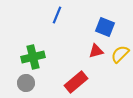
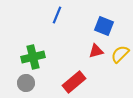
blue square: moved 1 px left, 1 px up
red rectangle: moved 2 px left
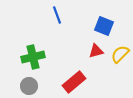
blue line: rotated 42 degrees counterclockwise
gray circle: moved 3 px right, 3 px down
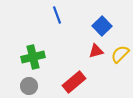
blue square: moved 2 px left; rotated 24 degrees clockwise
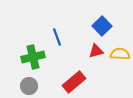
blue line: moved 22 px down
yellow semicircle: rotated 48 degrees clockwise
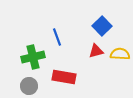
red rectangle: moved 10 px left, 5 px up; rotated 50 degrees clockwise
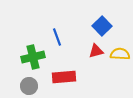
red rectangle: rotated 15 degrees counterclockwise
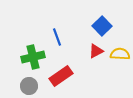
red triangle: rotated 14 degrees counterclockwise
red rectangle: moved 3 px left, 1 px up; rotated 30 degrees counterclockwise
